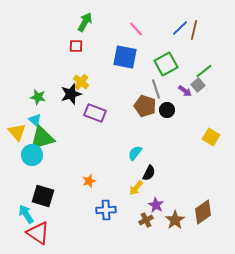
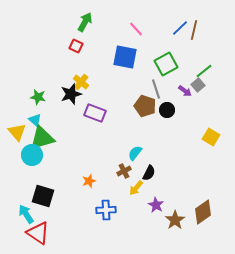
red square: rotated 24 degrees clockwise
brown cross: moved 22 px left, 49 px up
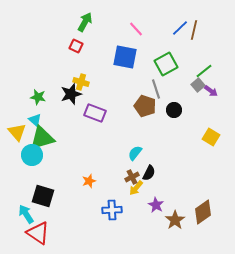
yellow cross: rotated 21 degrees counterclockwise
purple arrow: moved 26 px right
black circle: moved 7 px right
brown cross: moved 8 px right, 6 px down
blue cross: moved 6 px right
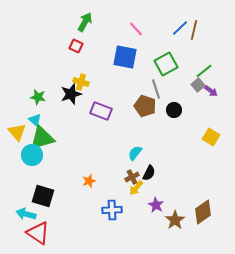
purple rectangle: moved 6 px right, 2 px up
cyan arrow: rotated 42 degrees counterclockwise
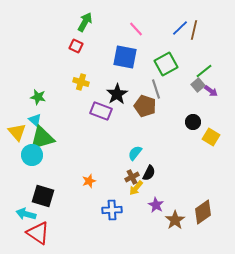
black star: moved 46 px right; rotated 15 degrees counterclockwise
black circle: moved 19 px right, 12 px down
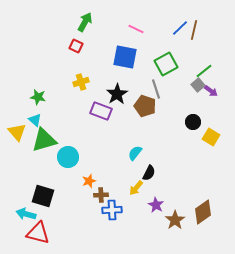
pink line: rotated 21 degrees counterclockwise
yellow cross: rotated 35 degrees counterclockwise
green triangle: moved 2 px right, 2 px down
cyan circle: moved 36 px right, 2 px down
brown cross: moved 31 px left, 18 px down; rotated 24 degrees clockwise
red triangle: rotated 20 degrees counterclockwise
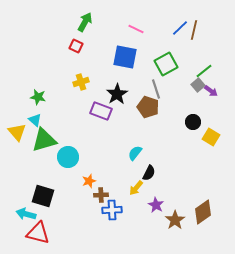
brown pentagon: moved 3 px right, 1 px down
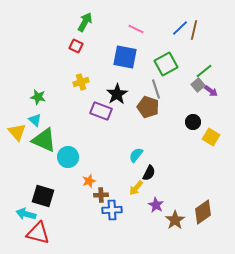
green triangle: rotated 40 degrees clockwise
cyan semicircle: moved 1 px right, 2 px down
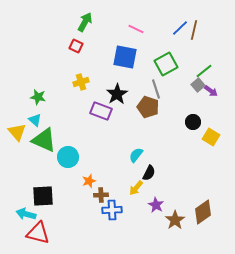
black square: rotated 20 degrees counterclockwise
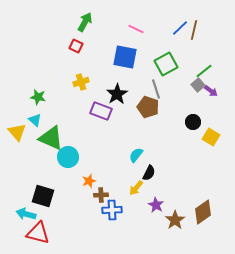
green triangle: moved 7 px right, 2 px up
black square: rotated 20 degrees clockwise
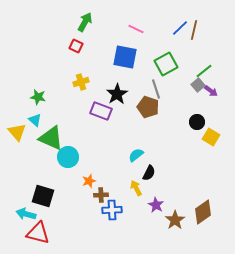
black circle: moved 4 px right
cyan semicircle: rotated 14 degrees clockwise
yellow arrow: rotated 112 degrees clockwise
